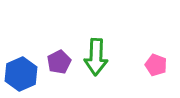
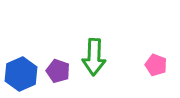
green arrow: moved 2 px left
purple pentagon: moved 1 px left, 9 px down; rotated 25 degrees counterclockwise
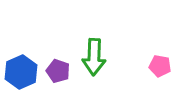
pink pentagon: moved 4 px right, 1 px down; rotated 10 degrees counterclockwise
blue hexagon: moved 2 px up
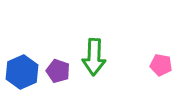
pink pentagon: moved 1 px right, 1 px up
blue hexagon: moved 1 px right
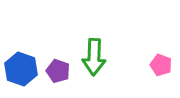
pink pentagon: rotated 10 degrees clockwise
blue hexagon: moved 1 px left, 3 px up; rotated 16 degrees counterclockwise
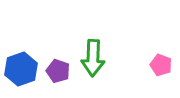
green arrow: moved 1 px left, 1 px down
blue hexagon: rotated 20 degrees clockwise
